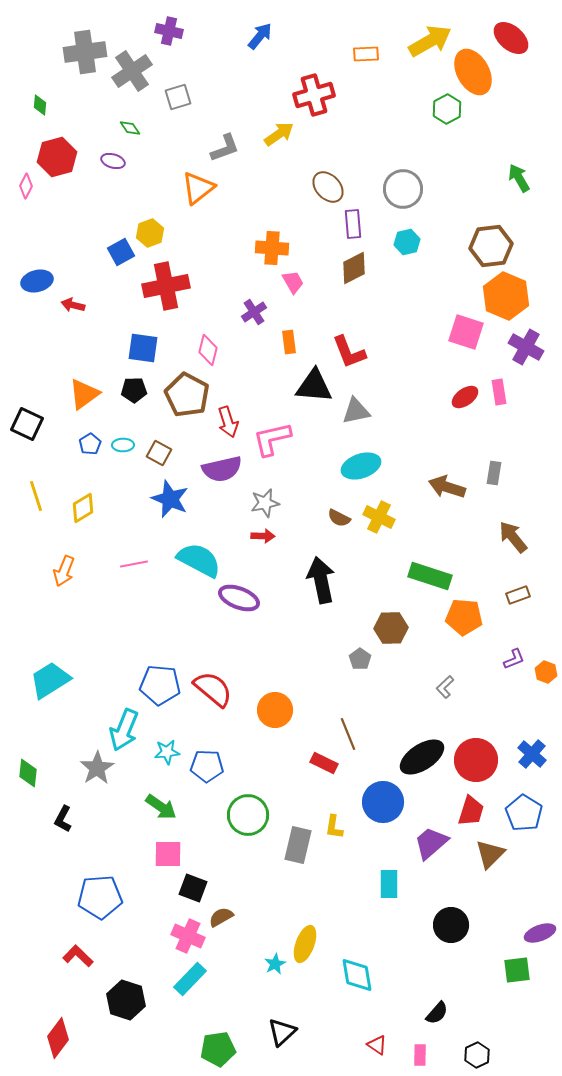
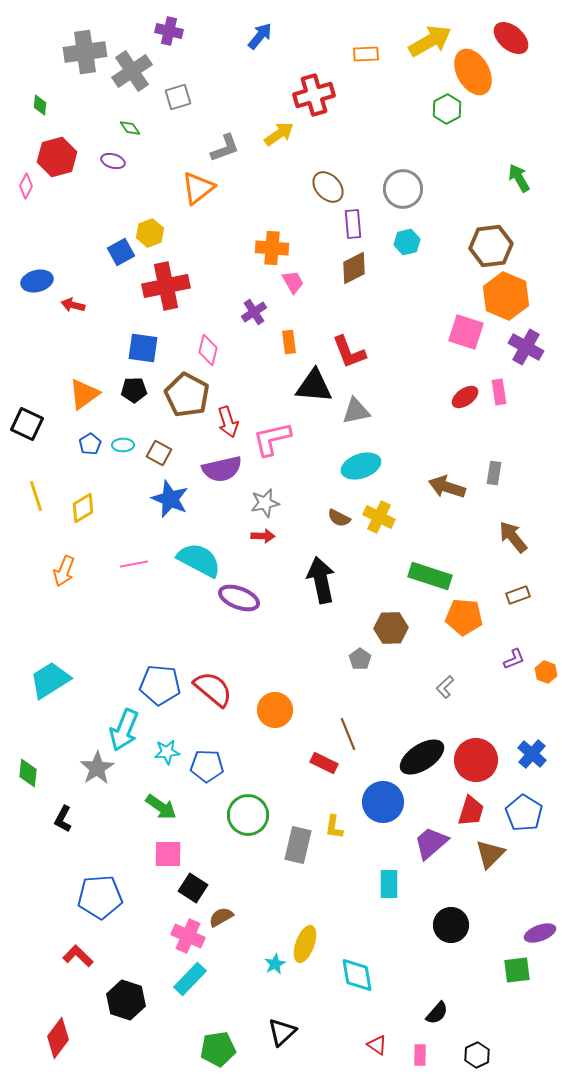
black square at (193, 888): rotated 12 degrees clockwise
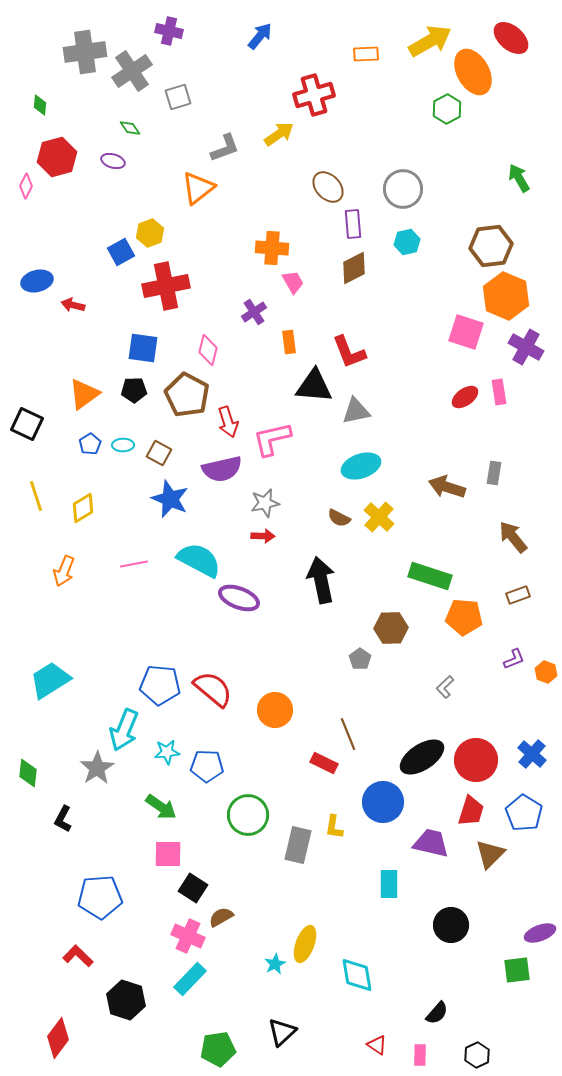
yellow cross at (379, 517): rotated 16 degrees clockwise
purple trapezoid at (431, 843): rotated 54 degrees clockwise
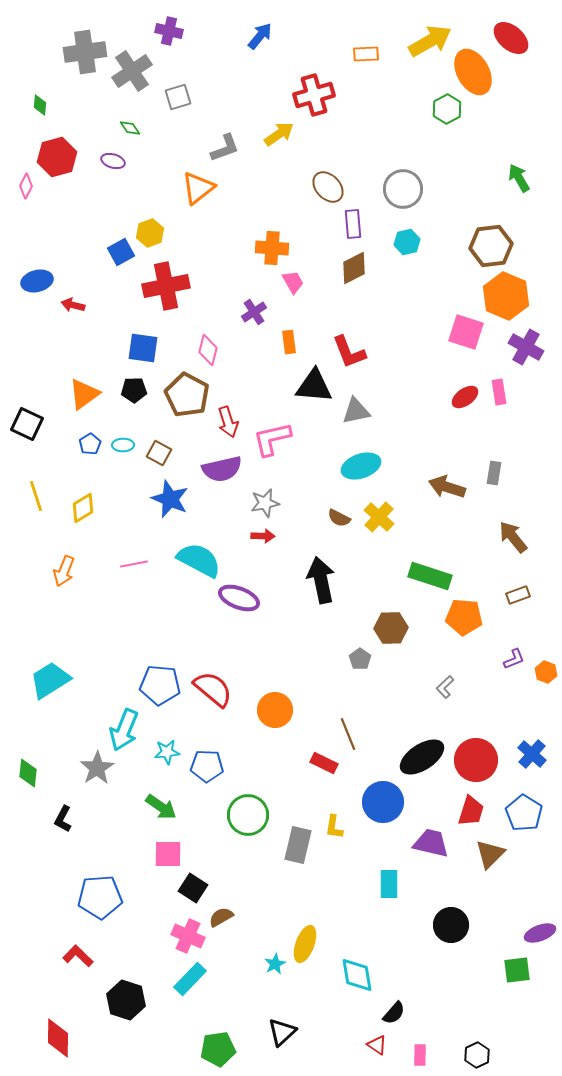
black semicircle at (437, 1013): moved 43 px left
red diamond at (58, 1038): rotated 36 degrees counterclockwise
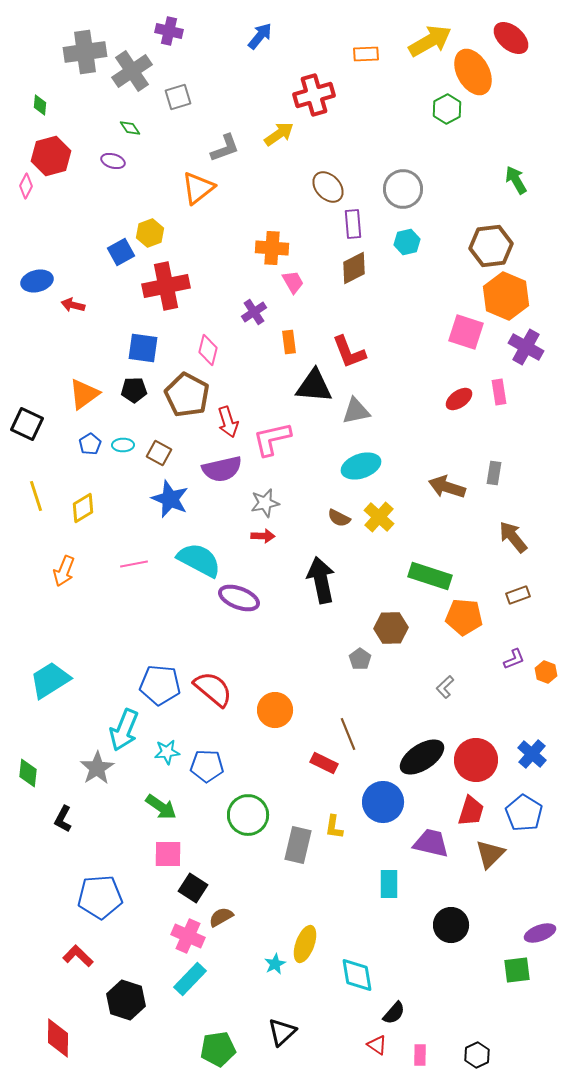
red hexagon at (57, 157): moved 6 px left, 1 px up
green arrow at (519, 178): moved 3 px left, 2 px down
red ellipse at (465, 397): moved 6 px left, 2 px down
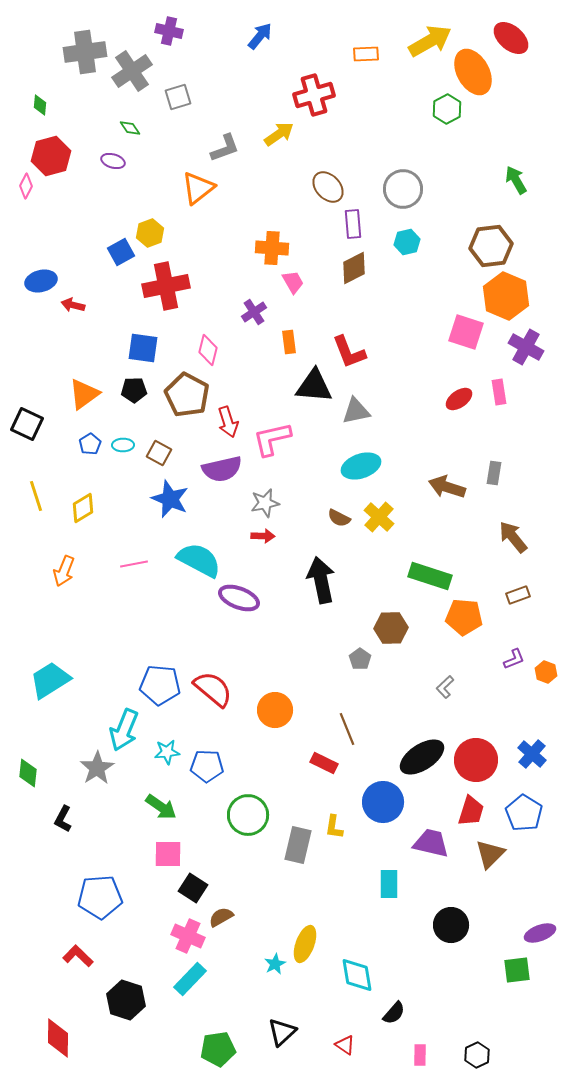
blue ellipse at (37, 281): moved 4 px right
brown line at (348, 734): moved 1 px left, 5 px up
red triangle at (377, 1045): moved 32 px left
